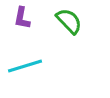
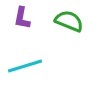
green semicircle: rotated 24 degrees counterclockwise
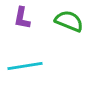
cyan line: rotated 8 degrees clockwise
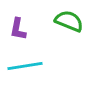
purple L-shape: moved 4 px left, 11 px down
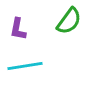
green semicircle: rotated 104 degrees clockwise
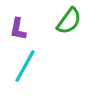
cyan line: rotated 52 degrees counterclockwise
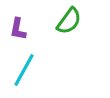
cyan line: moved 1 px left, 4 px down
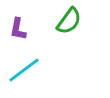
cyan line: rotated 24 degrees clockwise
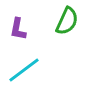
green semicircle: moved 2 px left; rotated 12 degrees counterclockwise
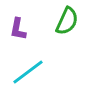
cyan line: moved 4 px right, 2 px down
